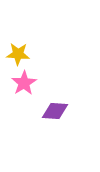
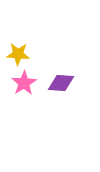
purple diamond: moved 6 px right, 28 px up
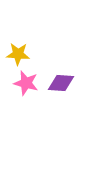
pink star: moved 2 px right; rotated 25 degrees counterclockwise
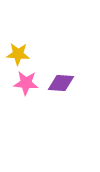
pink star: rotated 10 degrees counterclockwise
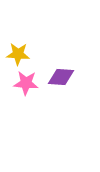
purple diamond: moved 6 px up
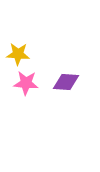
purple diamond: moved 5 px right, 5 px down
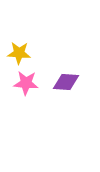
yellow star: moved 1 px right, 1 px up
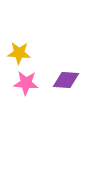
purple diamond: moved 2 px up
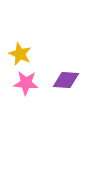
yellow star: moved 1 px right, 1 px down; rotated 20 degrees clockwise
